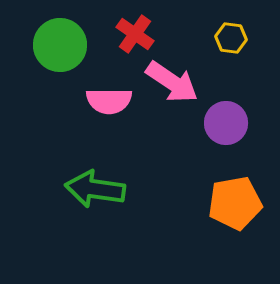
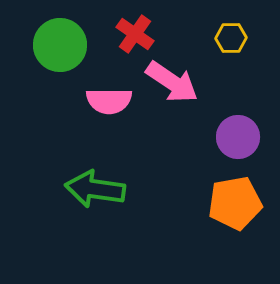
yellow hexagon: rotated 8 degrees counterclockwise
purple circle: moved 12 px right, 14 px down
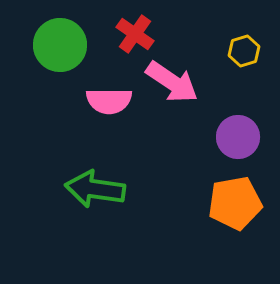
yellow hexagon: moved 13 px right, 13 px down; rotated 16 degrees counterclockwise
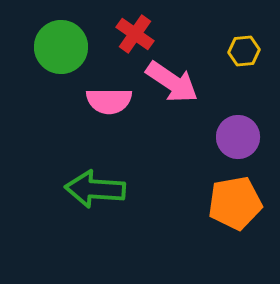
green circle: moved 1 px right, 2 px down
yellow hexagon: rotated 12 degrees clockwise
green arrow: rotated 4 degrees counterclockwise
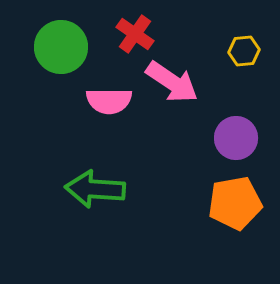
purple circle: moved 2 px left, 1 px down
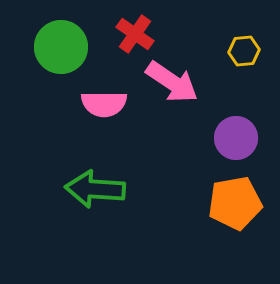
pink semicircle: moved 5 px left, 3 px down
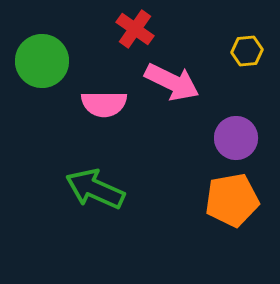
red cross: moved 5 px up
green circle: moved 19 px left, 14 px down
yellow hexagon: moved 3 px right
pink arrow: rotated 8 degrees counterclockwise
green arrow: rotated 20 degrees clockwise
orange pentagon: moved 3 px left, 3 px up
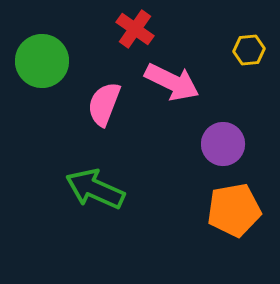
yellow hexagon: moved 2 px right, 1 px up
pink semicircle: rotated 111 degrees clockwise
purple circle: moved 13 px left, 6 px down
orange pentagon: moved 2 px right, 10 px down
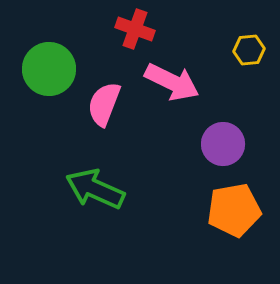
red cross: rotated 15 degrees counterclockwise
green circle: moved 7 px right, 8 px down
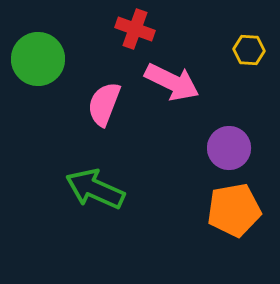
yellow hexagon: rotated 8 degrees clockwise
green circle: moved 11 px left, 10 px up
purple circle: moved 6 px right, 4 px down
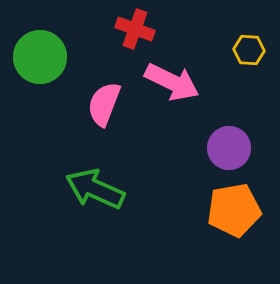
green circle: moved 2 px right, 2 px up
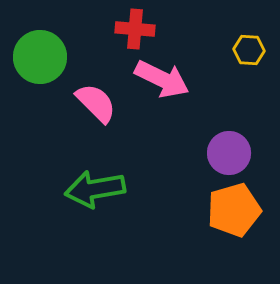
red cross: rotated 15 degrees counterclockwise
pink arrow: moved 10 px left, 3 px up
pink semicircle: moved 8 px left, 1 px up; rotated 114 degrees clockwise
purple circle: moved 5 px down
green arrow: rotated 34 degrees counterclockwise
orange pentagon: rotated 6 degrees counterclockwise
